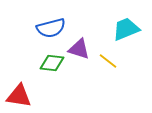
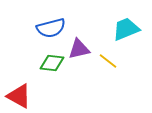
purple triangle: rotated 30 degrees counterclockwise
red triangle: rotated 20 degrees clockwise
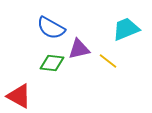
blue semicircle: rotated 44 degrees clockwise
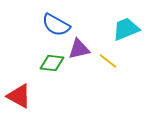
blue semicircle: moved 5 px right, 3 px up
